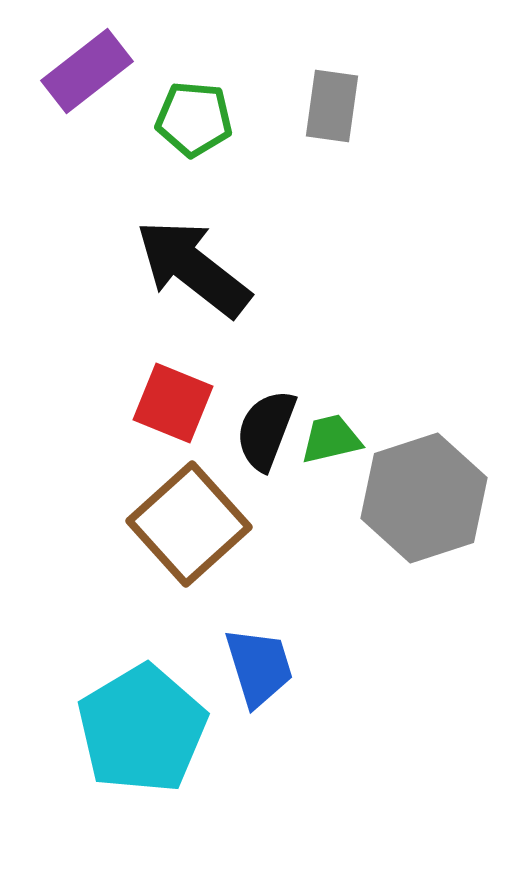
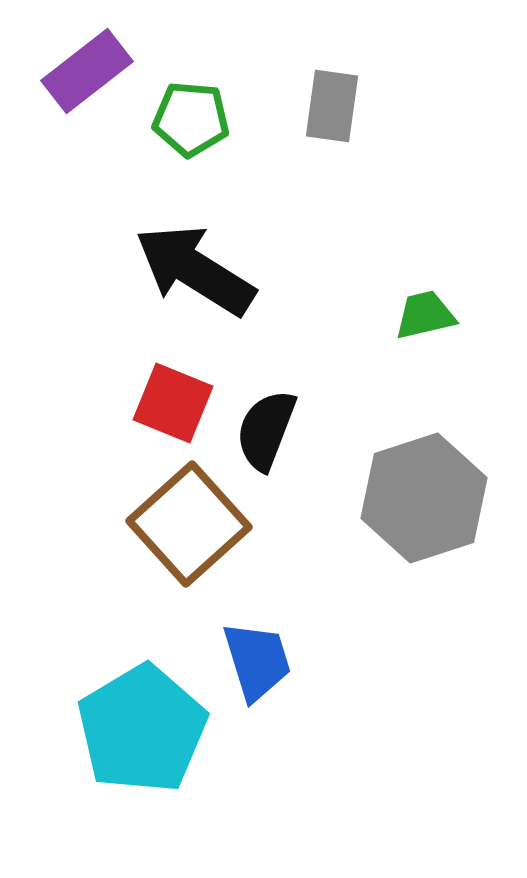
green pentagon: moved 3 px left
black arrow: moved 2 px right, 2 px down; rotated 6 degrees counterclockwise
green trapezoid: moved 94 px right, 124 px up
blue trapezoid: moved 2 px left, 6 px up
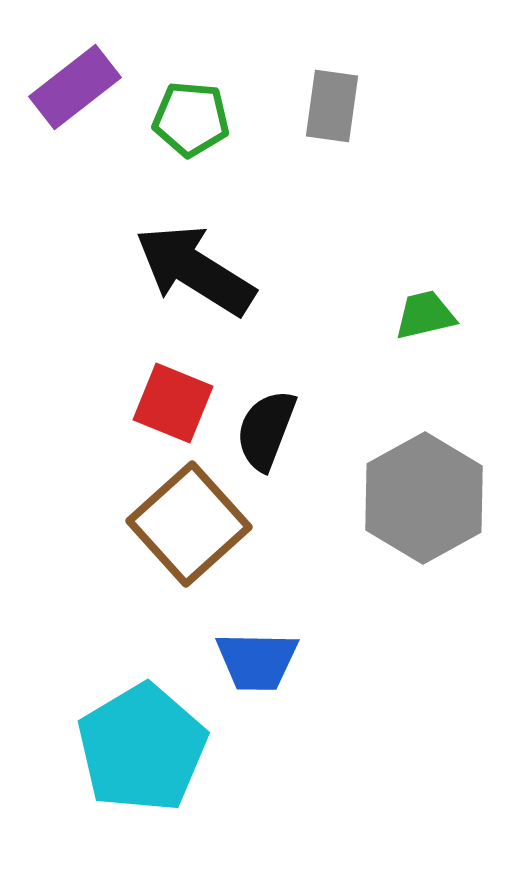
purple rectangle: moved 12 px left, 16 px down
gray hexagon: rotated 11 degrees counterclockwise
blue trapezoid: rotated 108 degrees clockwise
cyan pentagon: moved 19 px down
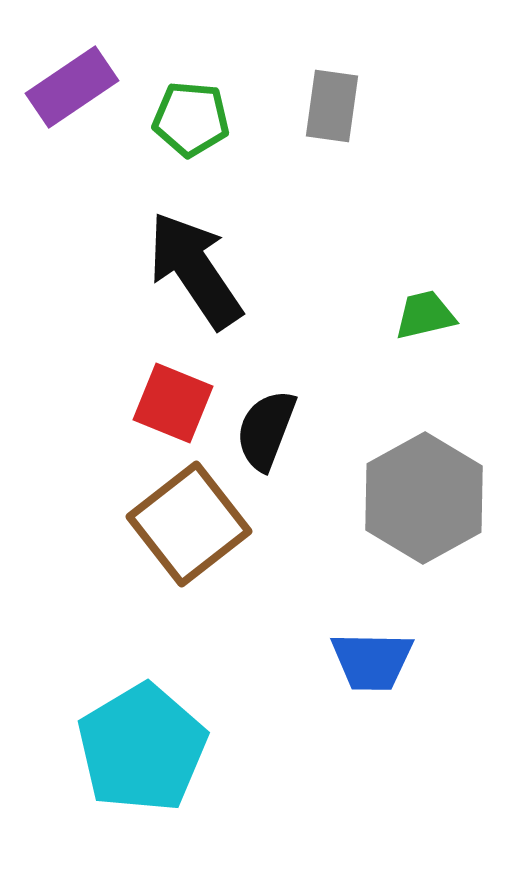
purple rectangle: moved 3 px left; rotated 4 degrees clockwise
black arrow: rotated 24 degrees clockwise
brown square: rotated 4 degrees clockwise
blue trapezoid: moved 115 px right
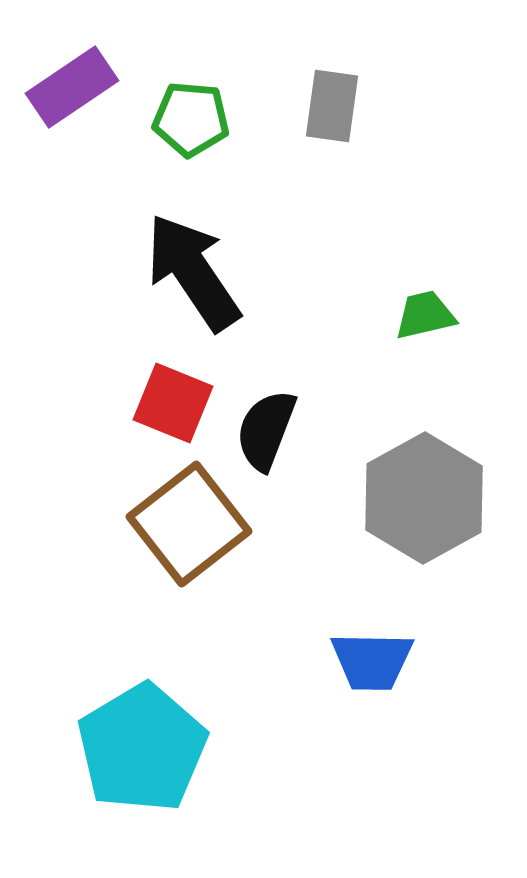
black arrow: moved 2 px left, 2 px down
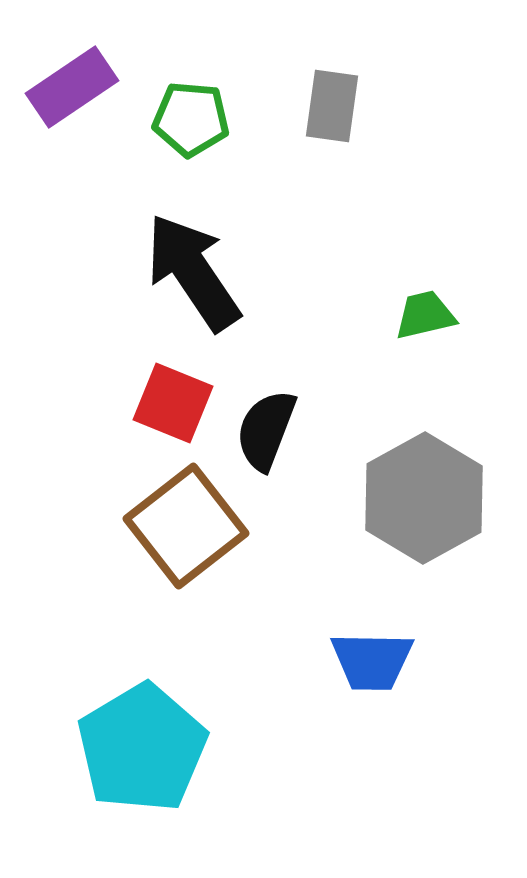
brown square: moved 3 px left, 2 px down
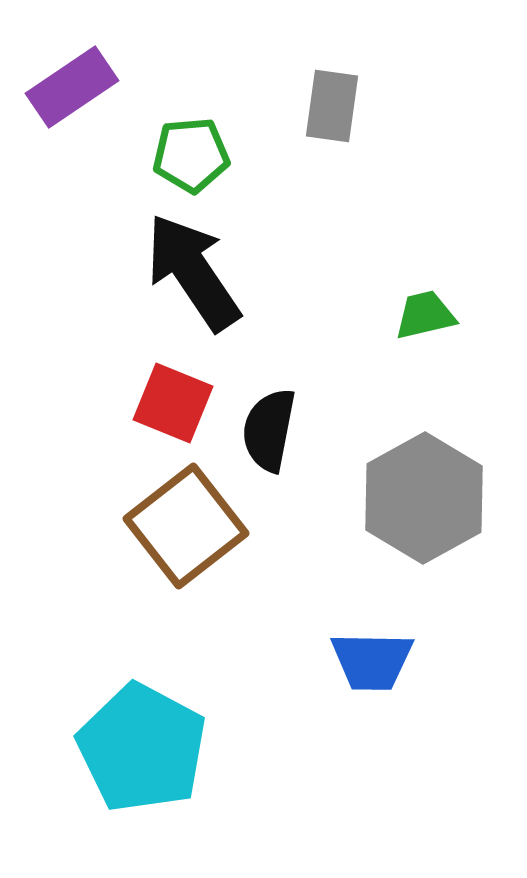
green pentagon: moved 36 px down; rotated 10 degrees counterclockwise
black semicircle: moved 3 px right; rotated 10 degrees counterclockwise
cyan pentagon: rotated 13 degrees counterclockwise
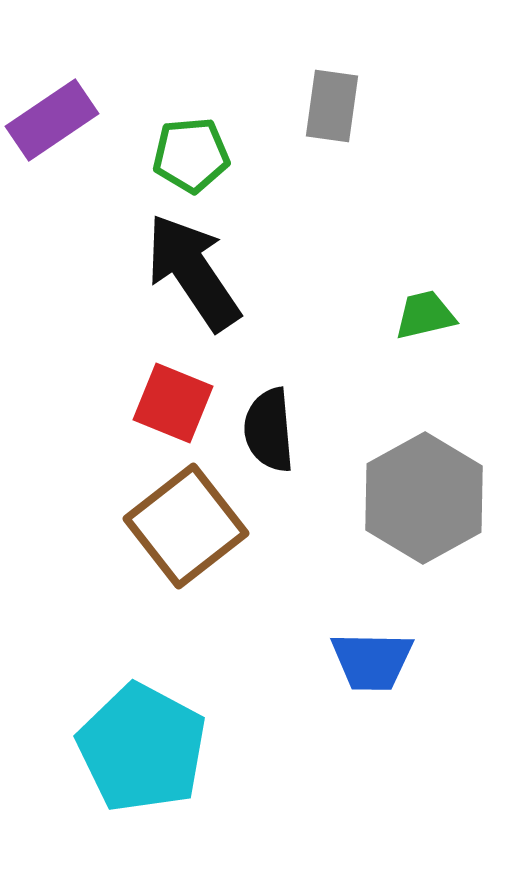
purple rectangle: moved 20 px left, 33 px down
black semicircle: rotated 16 degrees counterclockwise
